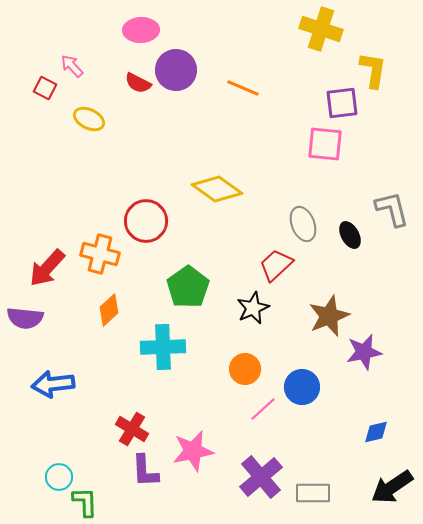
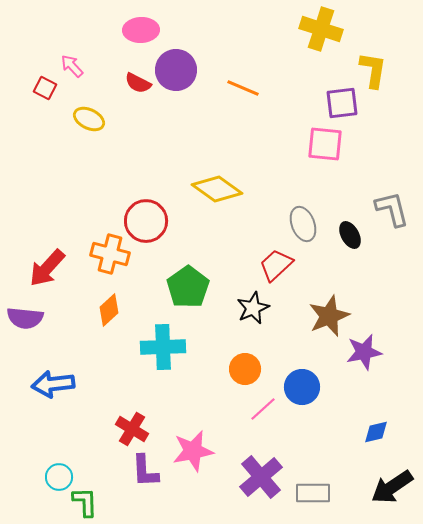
orange cross: moved 10 px right
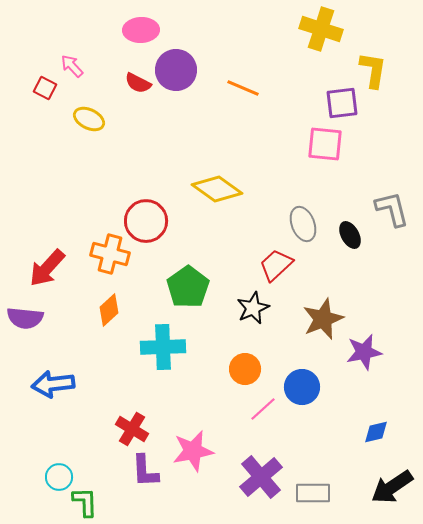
brown star: moved 6 px left, 3 px down
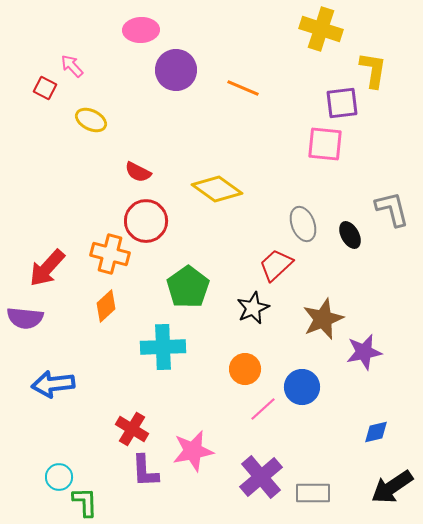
red semicircle: moved 89 px down
yellow ellipse: moved 2 px right, 1 px down
orange diamond: moved 3 px left, 4 px up
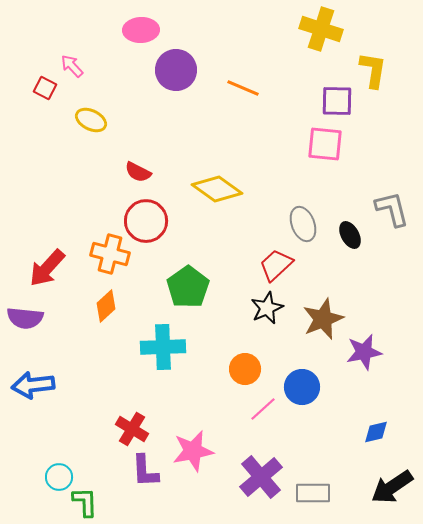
purple square: moved 5 px left, 2 px up; rotated 8 degrees clockwise
black star: moved 14 px right
blue arrow: moved 20 px left, 1 px down
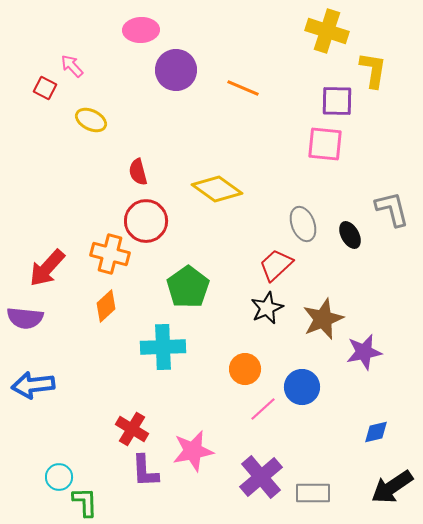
yellow cross: moved 6 px right, 2 px down
red semicircle: rotated 48 degrees clockwise
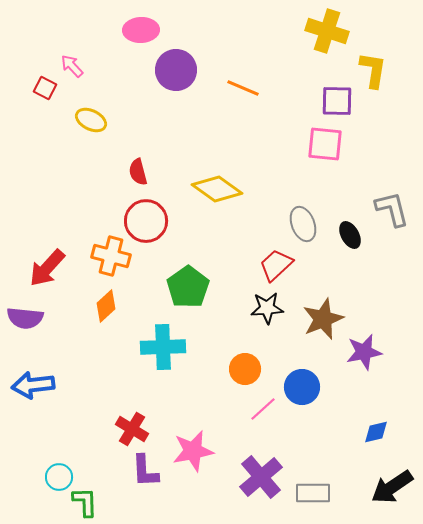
orange cross: moved 1 px right, 2 px down
black star: rotated 20 degrees clockwise
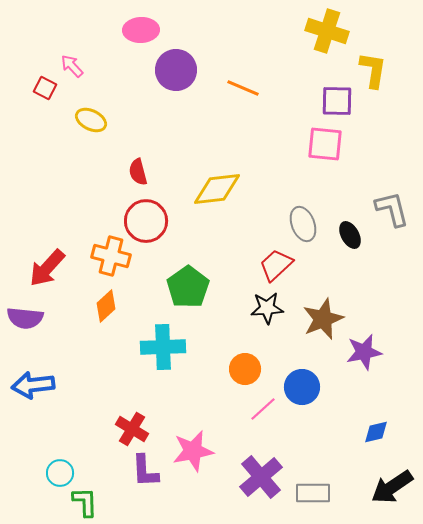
yellow diamond: rotated 42 degrees counterclockwise
cyan circle: moved 1 px right, 4 px up
